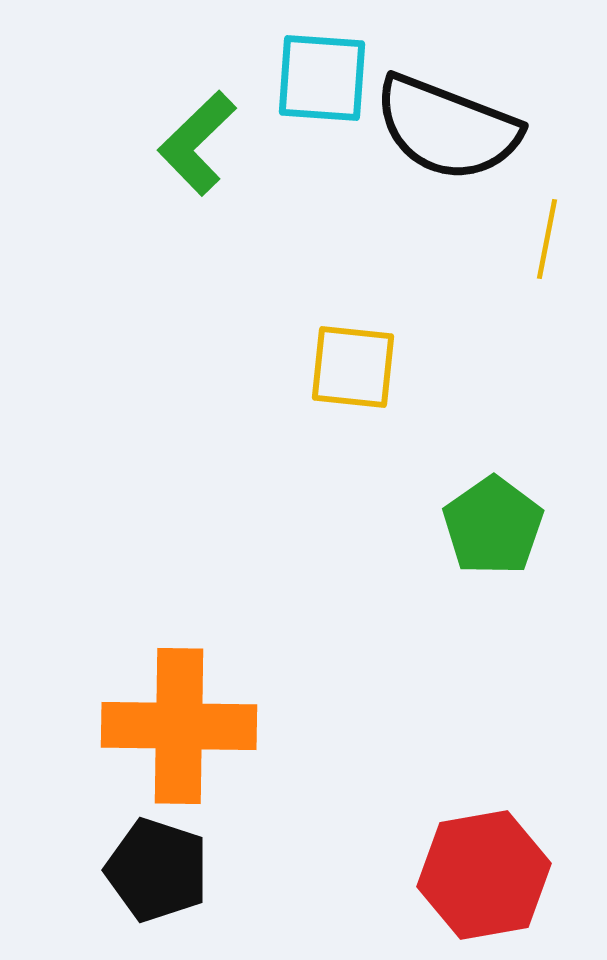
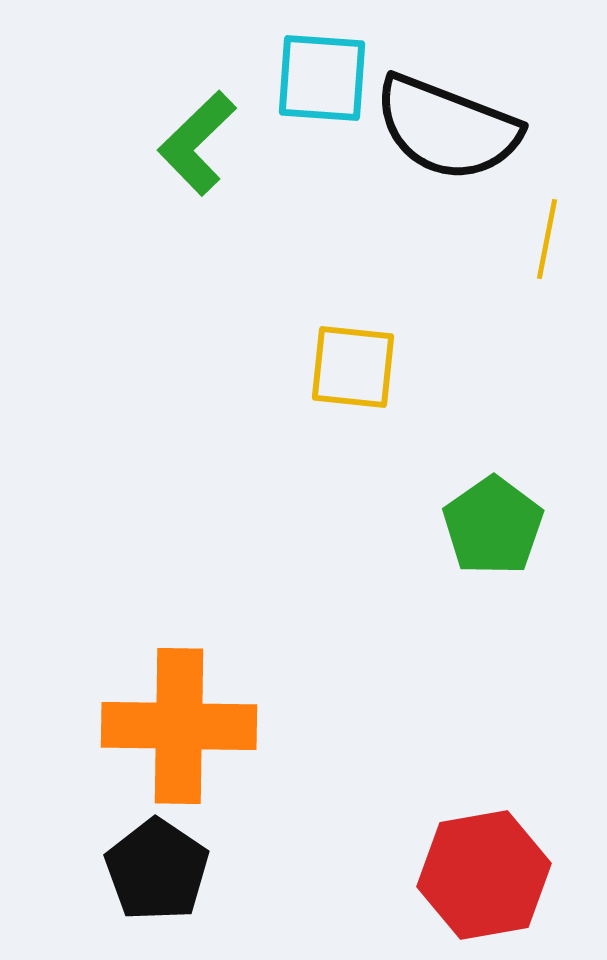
black pentagon: rotated 16 degrees clockwise
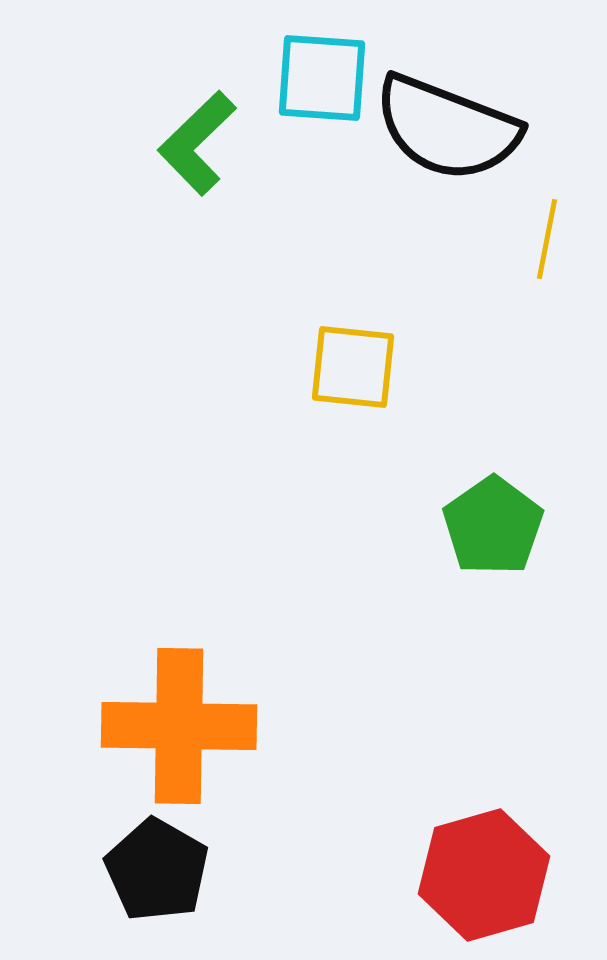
black pentagon: rotated 4 degrees counterclockwise
red hexagon: rotated 6 degrees counterclockwise
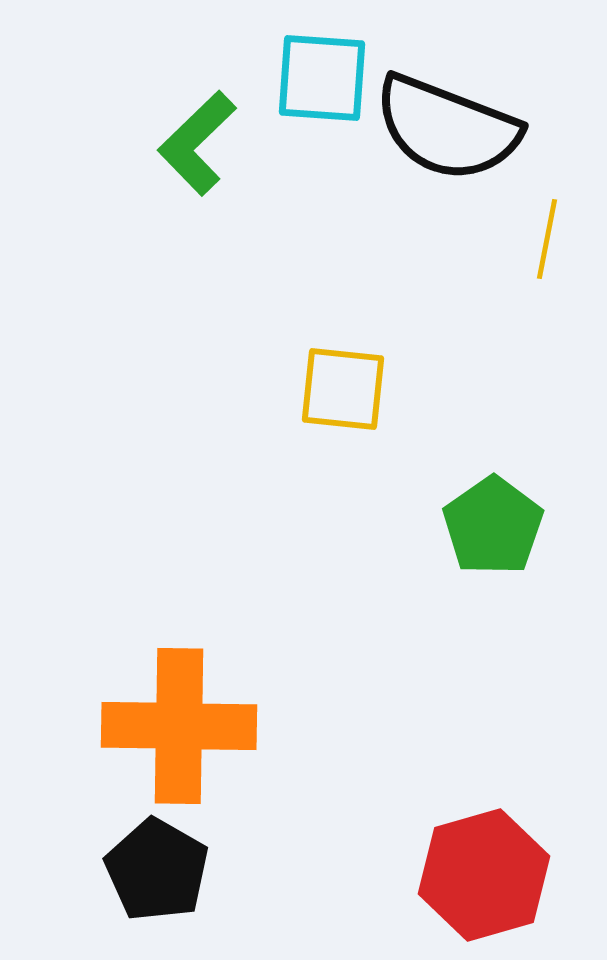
yellow square: moved 10 px left, 22 px down
